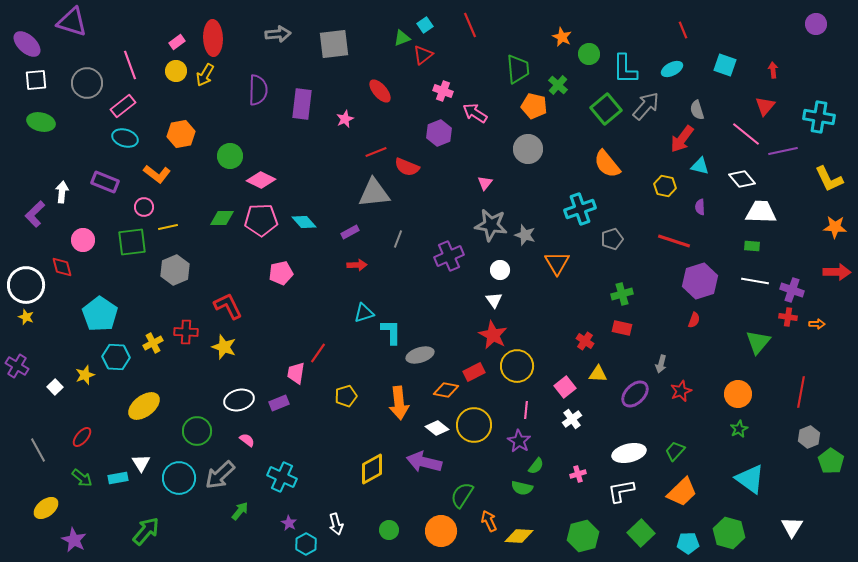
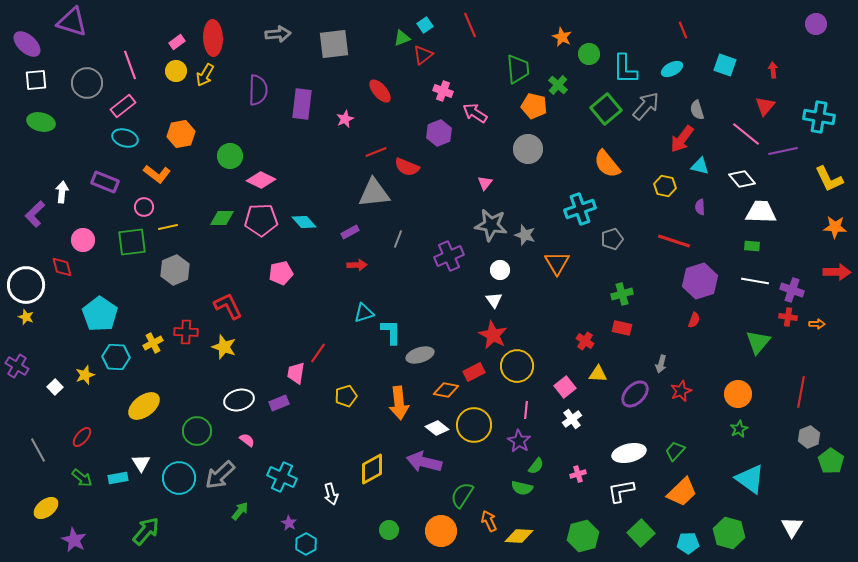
white arrow at (336, 524): moved 5 px left, 30 px up
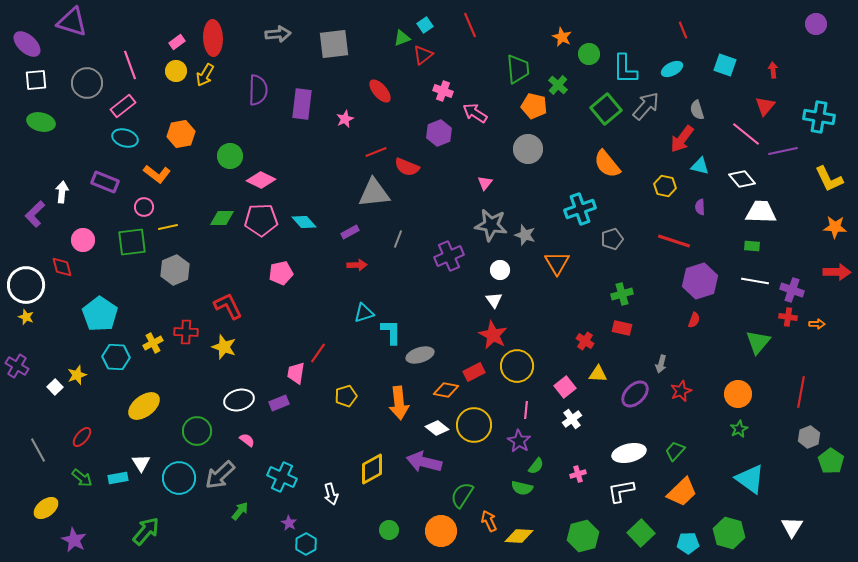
yellow star at (85, 375): moved 8 px left
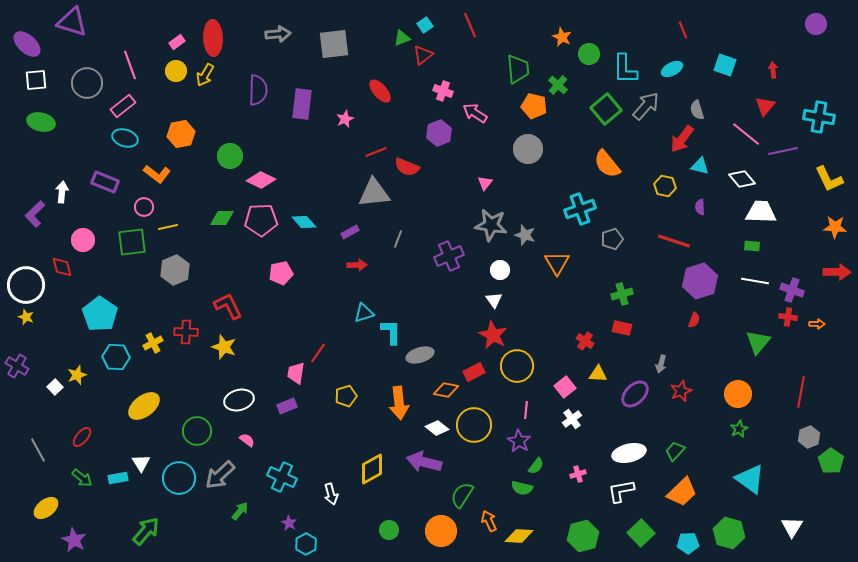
purple rectangle at (279, 403): moved 8 px right, 3 px down
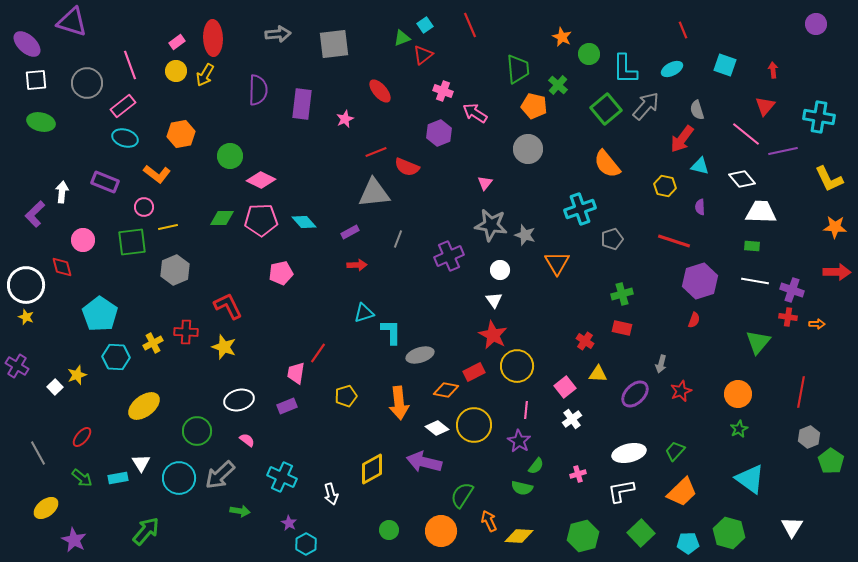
gray line at (38, 450): moved 3 px down
green arrow at (240, 511): rotated 60 degrees clockwise
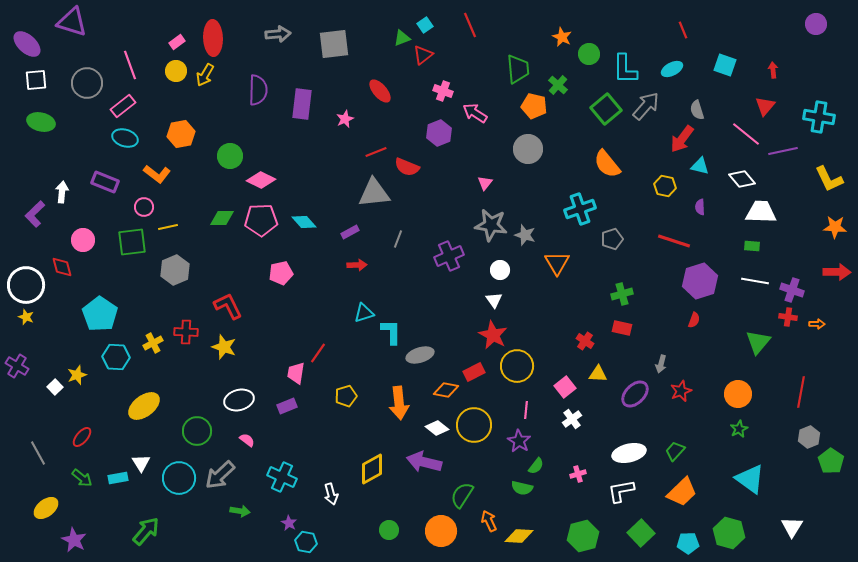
cyan hexagon at (306, 544): moved 2 px up; rotated 20 degrees counterclockwise
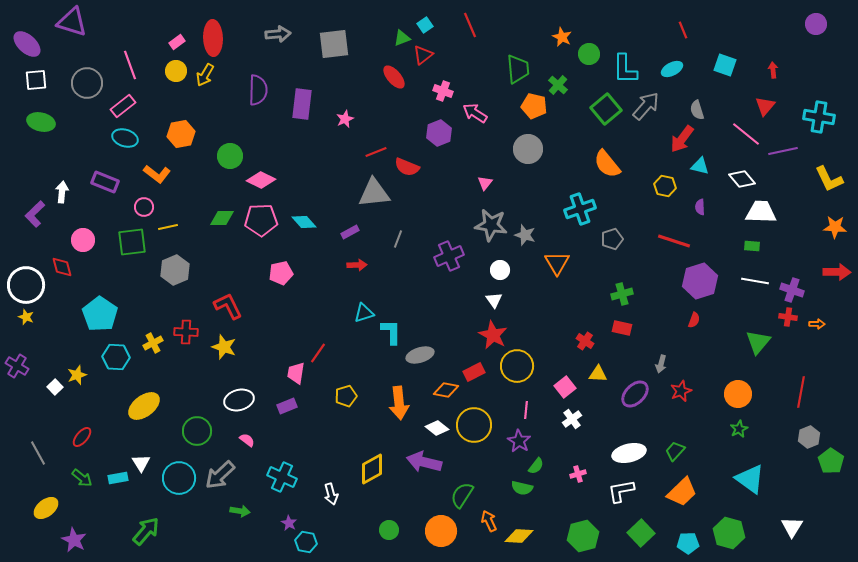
red ellipse at (380, 91): moved 14 px right, 14 px up
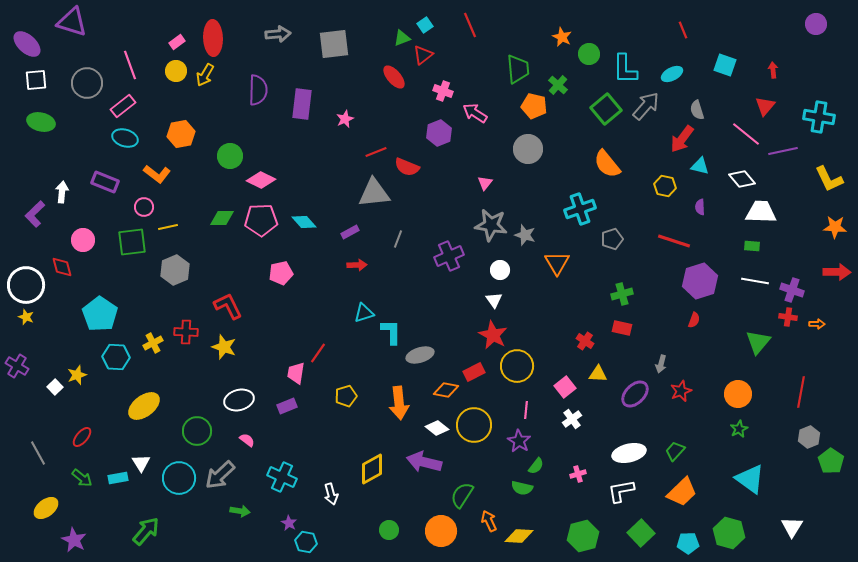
cyan ellipse at (672, 69): moved 5 px down
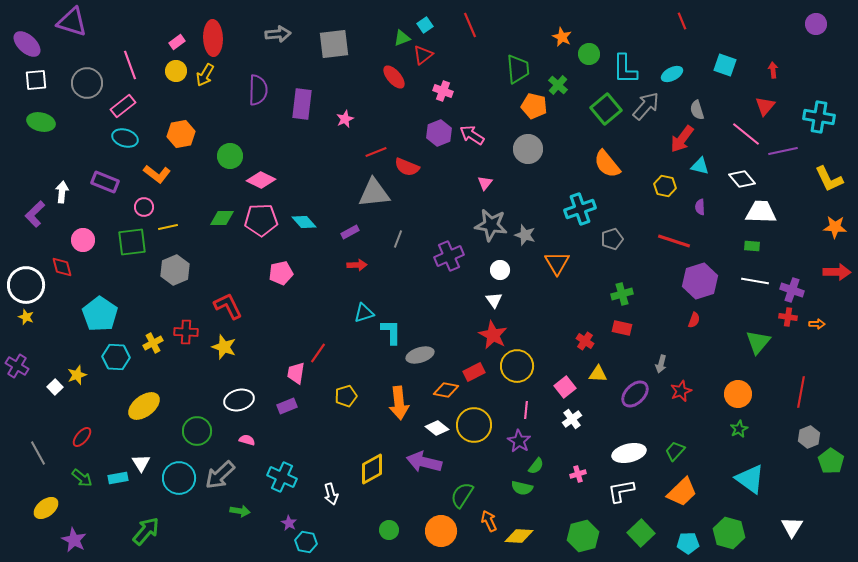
red line at (683, 30): moved 1 px left, 9 px up
pink arrow at (475, 113): moved 3 px left, 22 px down
pink semicircle at (247, 440): rotated 21 degrees counterclockwise
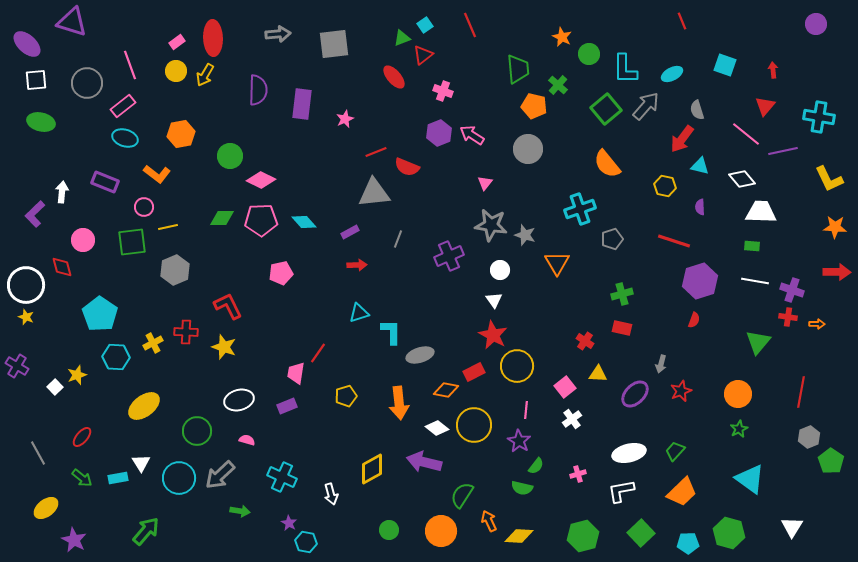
cyan triangle at (364, 313): moved 5 px left
